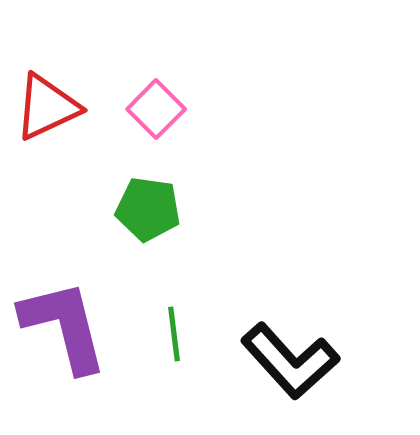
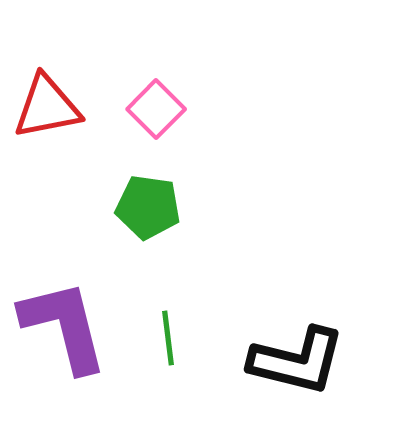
red triangle: rotated 14 degrees clockwise
green pentagon: moved 2 px up
green line: moved 6 px left, 4 px down
black L-shape: moved 7 px right; rotated 34 degrees counterclockwise
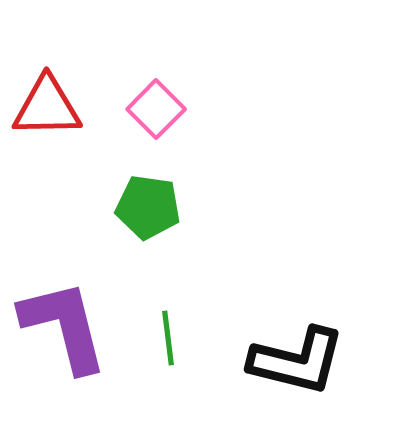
red triangle: rotated 10 degrees clockwise
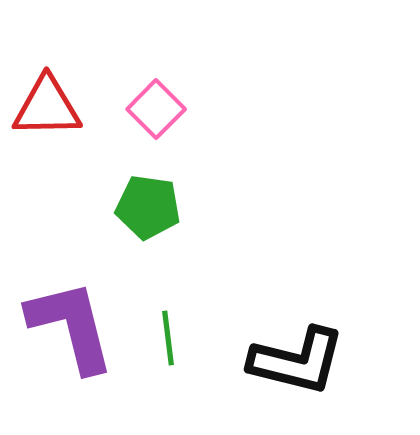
purple L-shape: moved 7 px right
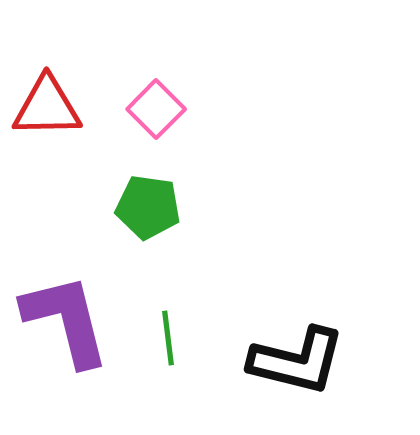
purple L-shape: moved 5 px left, 6 px up
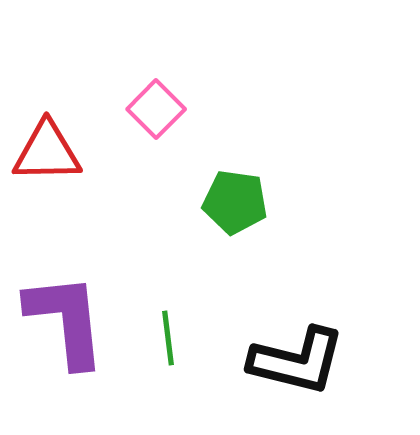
red triangle: moved 45 px down
green pentagon: moved 87 px right, 5 px up
purple L-shape: rotated 8 degrees clockwise
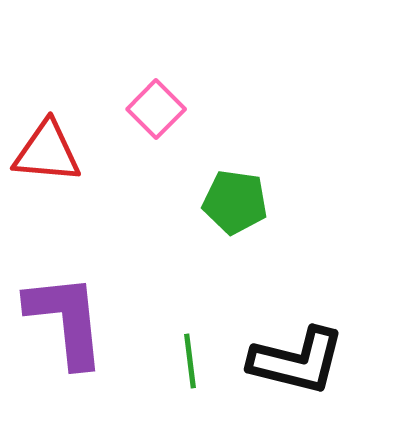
red triangle: rotated 6 degrees clockwise
green line: moved 22 px right, 23 px down
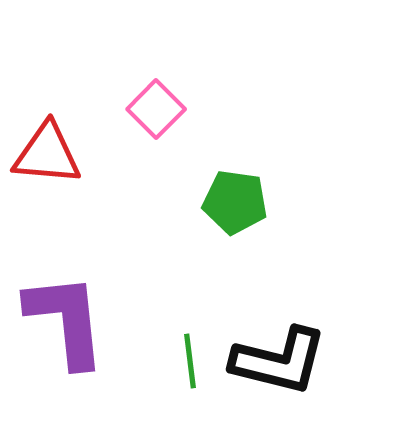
red triangle: moved 2 px down
black L-shape: moved 18 px left
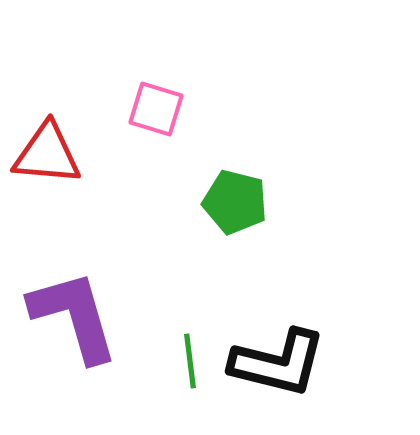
pink square: rotated 28 degrees counterclockwise
green pentagon: rotated 6 degrees clockwise
purple L-shape: moved 8 px right, 4 px up; rotated 10 degrees counterclockwise
black L-shape: moved 1 px left, 2 px down
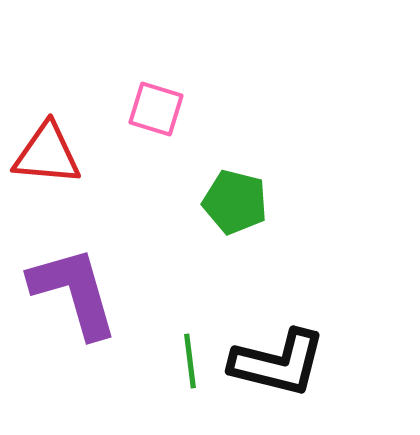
purple L-shape: moved 24 px up
